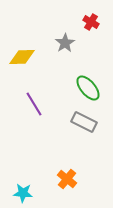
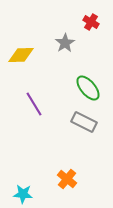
yellow diamond: moved 1 px left, 2 px up
cyan star: moved 1 px down
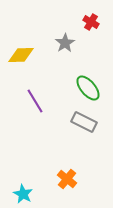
purple line: moved 1 px right, 3 px up
cyan star: rotated 24 degrees clockwise
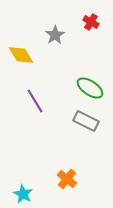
gray star: moved 10 px left, 8 px up
yellow diamond: rotated 60 degrees clockwise
green ellipse: moved 2 px right; rotated 16 degrees counterclockwise
gray rectangle: moved 2 px right, 1 px up
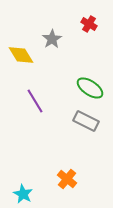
red cross: moved 2 px left, 2 px down
gray star: moved 3 px left, 4 px down
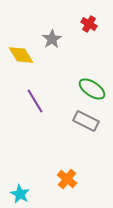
green ellipse: moved 2 px right, 1 px down
cyan star: moved 3 px left
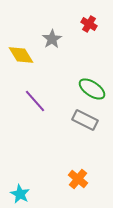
purple line: rotated 10 degrees counterclockwise
gray rectangle: moved 1 px left, 1 px up
orange cross: moved 11 px right
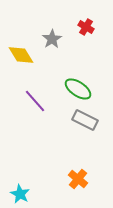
red cross: moved 3 px left, 3 px down
green ellipse: moved 14 px left
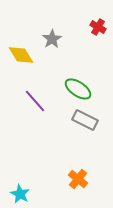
red cross: moved 12 px right
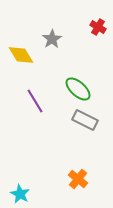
green ellipse: rotated 8 degrees clockwise
purple line: rotated 10 degrees clockwise
